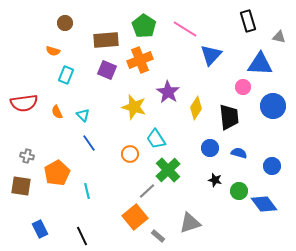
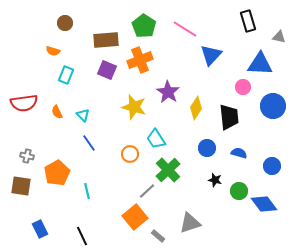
blue circle at (210, 148): moved 3 px left
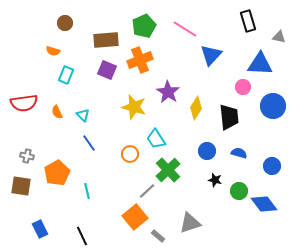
green pentagon at (144, 26): rotated 15 degrees clockwise
blue circle at (207, 148): moved 3 px down
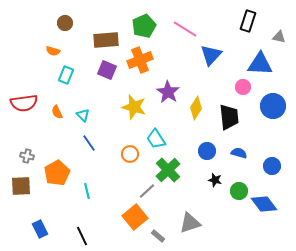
black rectangle at (248, 21): rotated 35 degrees clockwise
brown square at (21, 186): rotated 10 degrees counterclockwise
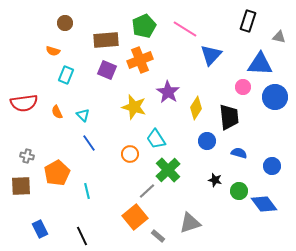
blue circle at (273, 106): moved 2 px right, 9 px up
blue circle at (207, 151): moved 10 px up
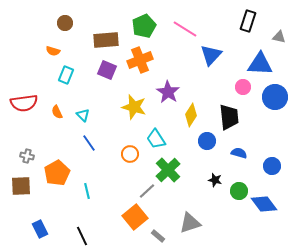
yellow diamond at (196, 108): moved 5 px left, 7 px down
